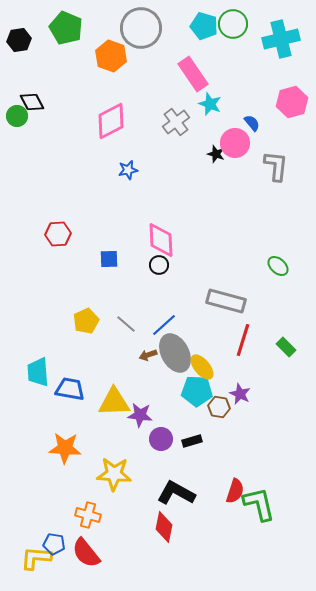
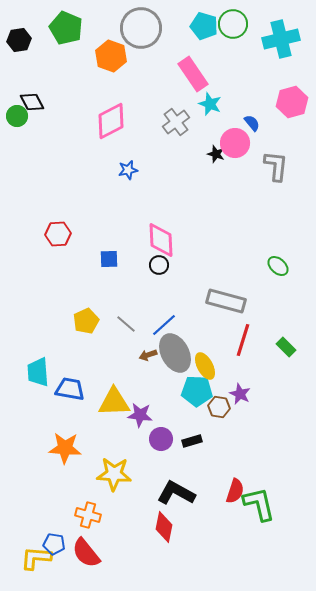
yellow ellipse at (202, 367): moved 3 px right, 1 px up; rotated 12 degrees clockwise
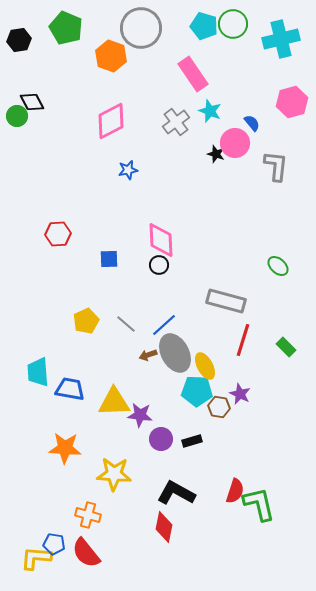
cyan star at (210, 104): moved 7 px down
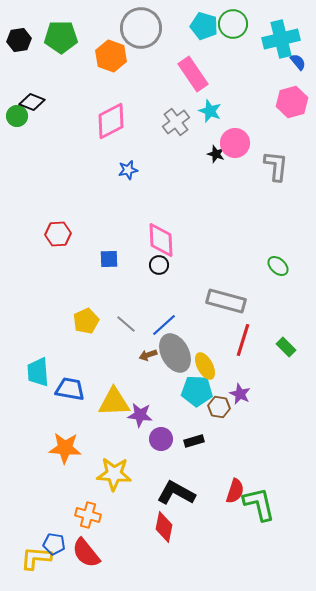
green pentagon at (66, 28): moved 5 px left, 9 px down; rotated 24 degrees counterclockwise
black diamond at (32, 102): rotated 40 degrees counterclockwise
blue semicircle at (252, 123): moved 46 px right, 61 px up
black rectangle at (192, 441): moved 2 px right
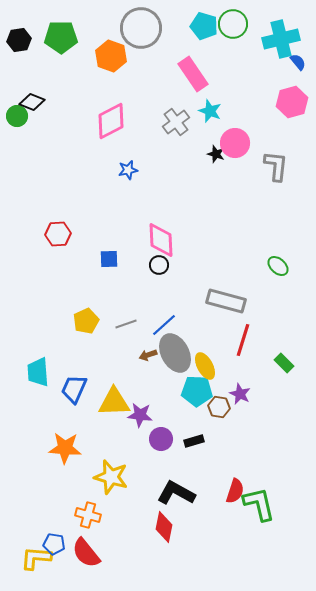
gray line at (126, 324): rotated 60 degrees counterclockwise
green rectangle at (286, 347): moved 2 px left, 16 px down
blue trapezoid at (70, 389): moved 4 px right; rotated 76 degrees counterclockwise
yellow star at (114, 474): moved 3 px left, 3 px down; rotated 12 degrees clockwise
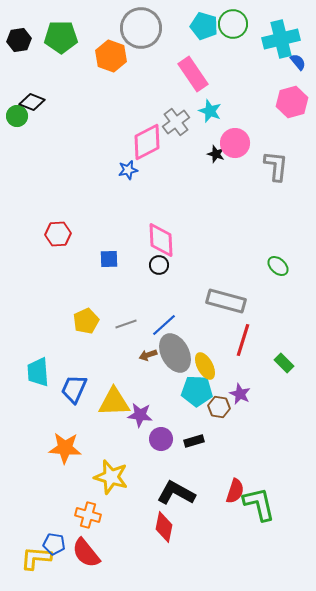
pink diamond at (111, 121): moved 36 px right, 21 px down
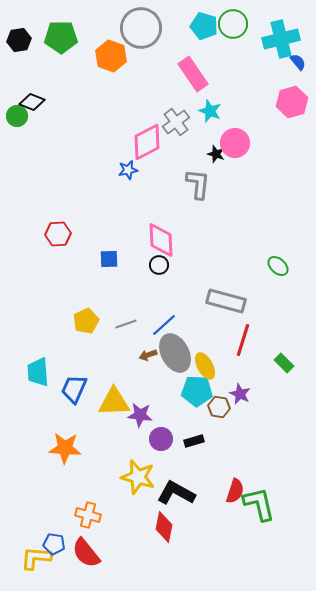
gray L-shape at (276, 166): moved 78 px left, 18 px down
yellow star at (111, 477): moved 27 px right
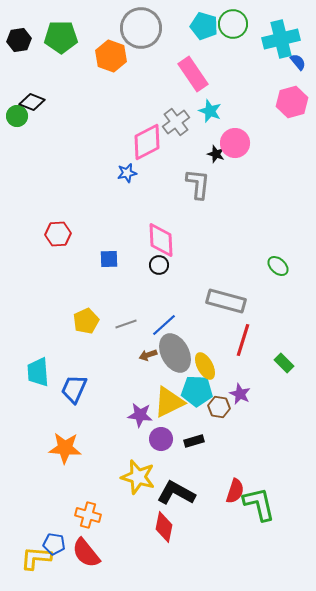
blue star at (128, 170): moved 1 px left, 3 px down
yellow triangle at (114, 402): moved 55 px right; rotated 24 degrees counterclockwise
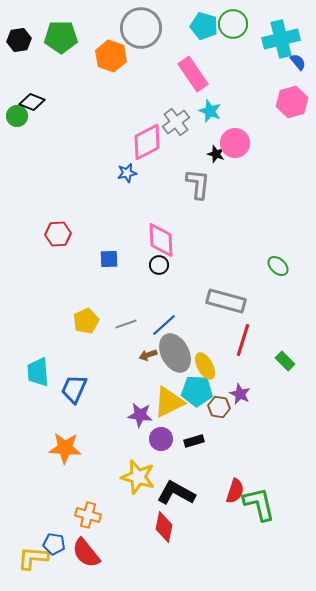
green rectangle at (284, 363): moved 1 px right, 2 px up
yellow L-shape at (36, 558): moved 3 px left
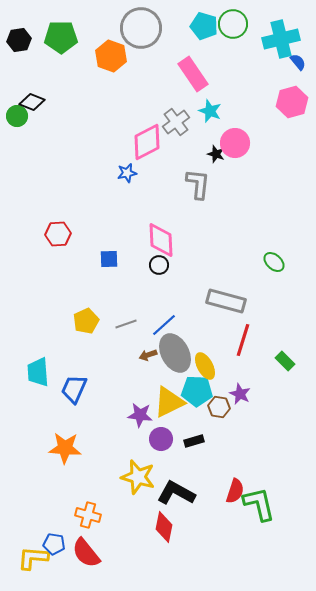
green ellipse at (278, 266): moved 4 px left, 4 px up
